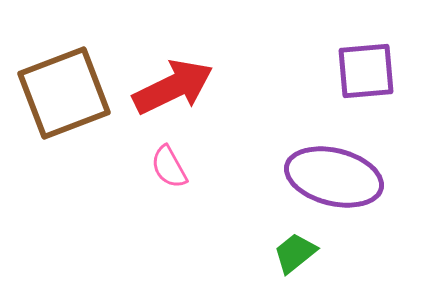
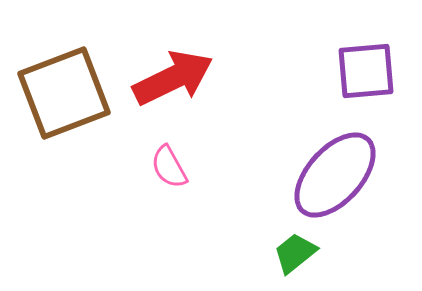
red arrow: moved 9 px up
purple ellipse: moved 1 px right, 2 px up; rotated 62 degrees counterclockwise
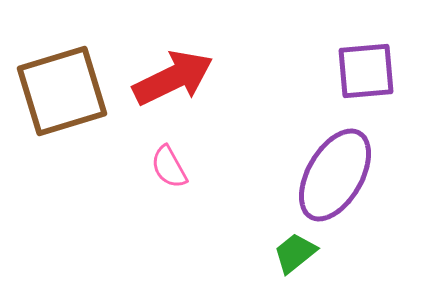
brown square: moved 2 px left, 2 px up; rotated 4 degrees clockwise
purple ellipse: rotated 12 degrees counterclockwise
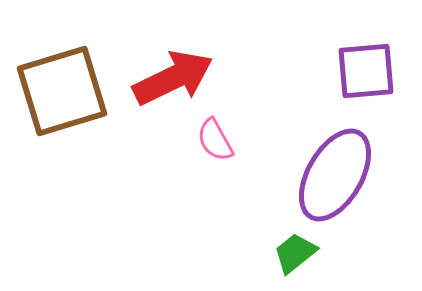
pink semicircle: moved 46 px right, 27 px up
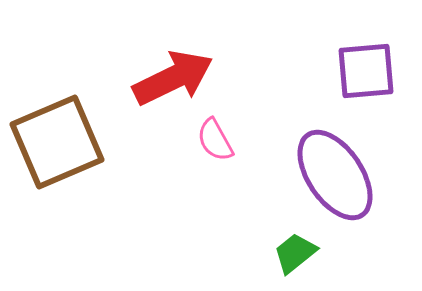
brown square: moved 5 px left, 51 px down; rotated 6 degrees counterclockwise
purple ellipse: rotated 64 degrees counterclockwise
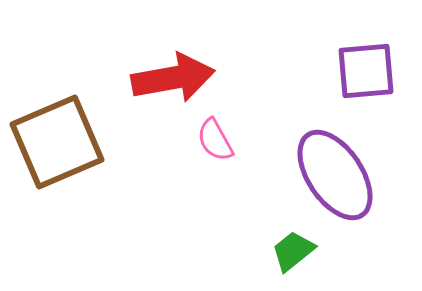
red arrow: rotated 16 degrees clockwise
green trapezoid: moved 2 px left, 2 px up
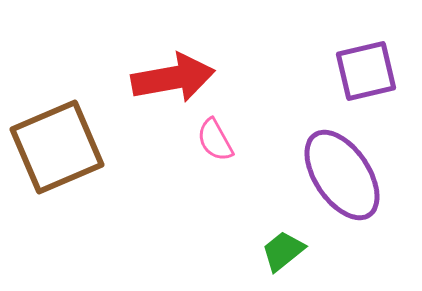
purple square: rotated 8 degrees counterclockwise
brown square: moved 5 px down
purple ellipse: moved 7 px right
green trapezoid: moved 10 px left
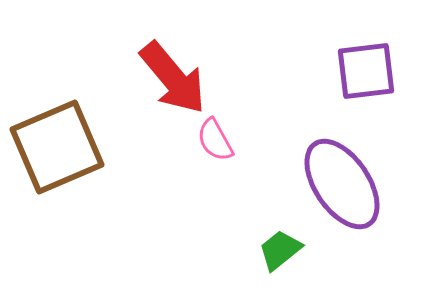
purple square: rotated 6 degrees clockwise
red arrow: rotated 60 degrees clockwise
purple ellipse: moved 9 px down
green trapezoid: moved 3 px left, 1 px up
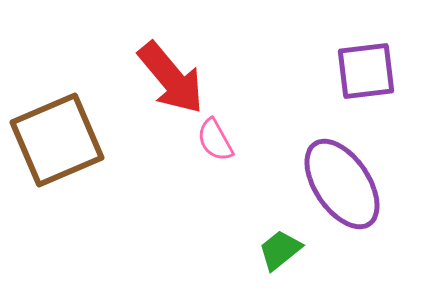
red arrow: moved 2 px left
brown square: moved 7 px up
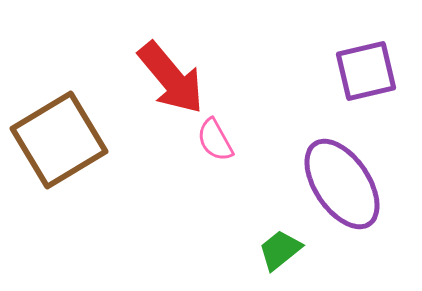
purple square: rotated 6 degrees counterclockwise
brown square: moved 2 px right; rotated 8 degrees counterclockwise
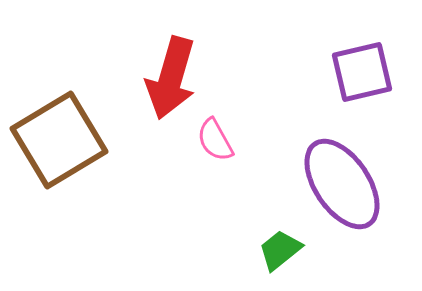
purple square: moved 4 px left, 1 px down
red arrow: rotated 56 degrees clockwise
